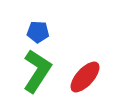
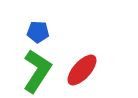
red ellipse: moved 3 px left, 7 px up
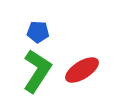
red ellipse: rotated 16 degrees clockwise
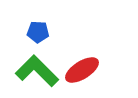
green L-shape: rotated 78 degrees counterclockwise
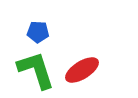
green L-shape: moved 1 px left, 1 px up; rotated 27 degrees clockwise
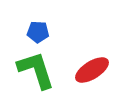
red ellipse: moved 10 px right
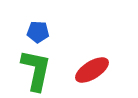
green L-shape: rotated 30 degrees clockwise
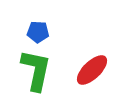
red ellipse: rotated 12 degrees counterclockwise
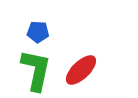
red ellipse: moved 11 px left
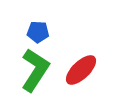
green L-shape: moved 1 px left; rotated 21 degrees clockwise
